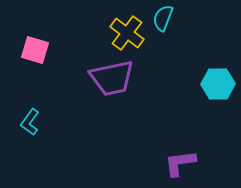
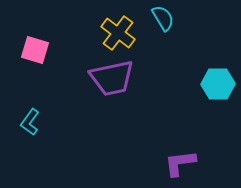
cyan semicircle: rotated 128 degrees clockwise
yellow cross: moved 9 px left
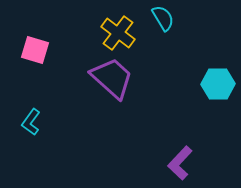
purple trapezoid: rotated 126 degrees counterclockwise
cyan L-shape: moved 1 px right
purple L-shape: rotated 40 degrees counterclockwise
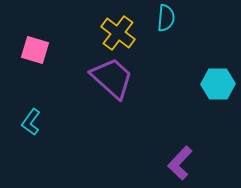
cyan semicircle: moved 3 px right; rotated 36 degrees clockwise
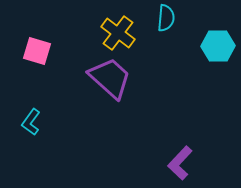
pink square: moved 2 px right, 1 px down
purple trapezoid: moved 2 px left
cyan hexagon: moved 38 px up
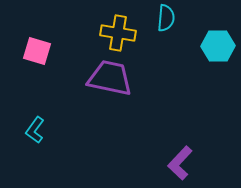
yellow cross: rotated 28 degrees counterclockwise
purple trapezoid: rotated 30 degrees counterclockwise
cyan L-shape: moved 4 px right, 8 px down
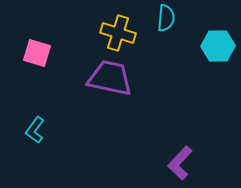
yellow cross: rotated 8 degrees clockwise
pink square: moved 2 px down
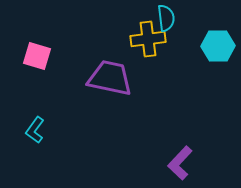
cyan semicircle: rotated 12 degrees counterclockwise
yellow cross: moved 30 px right, 6 px down; rotated 24 degrees counterclockwise
pink square: moved 3 px down
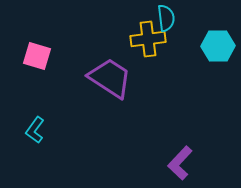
purple trapezoid: rotated 21 degrees clockwise
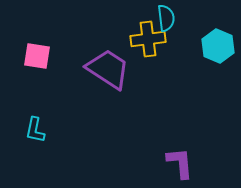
cyan hexagon: rotated 24 degrees clockwise
pink square: rotated 8 degrees counterclockwise
purple trapezoid: moved 2 px left, 9 px up
cyan L-shape: rotated 24 degrees counterclockwise
purple L-shape: rotated 132 degrees clockwise
